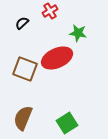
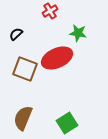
black semicircle: moved 6 px left, 11 px down
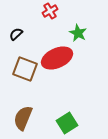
green star: rotated 18 degrees clockwise
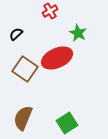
brown square: rotated 15 degrees clockwise
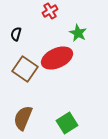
black semicircle: rotated 32 degrees counterclockwise
